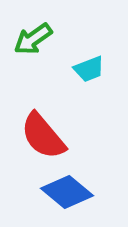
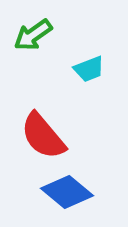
green arrow: moved 4 px up
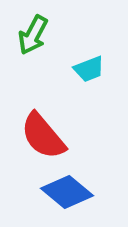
green arrow: rotated 27 degrees counterclockwise
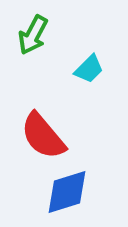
cyan trapezoid: rotated 24 degrees counterclockwise
blue diamond: rotated 57 degrees counterclockwise
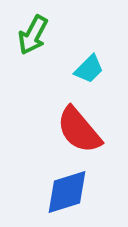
red semicircle: moved 36 px right, 6 px up
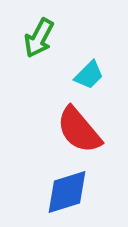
green arrow: moved 6 px right, 3 px down
cyan trapezoid: moved 6 px down
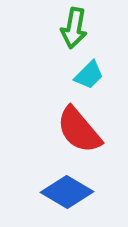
green arrow: moved 35 px right, 10 px up; rotated 18 degrees counterclockwise
blue diamond: rotated 48 degrees clockwise
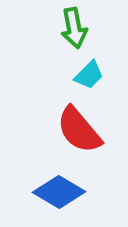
green arrow: rotated 21 degrees counterclockwise
blue diamond: moved 8 px left
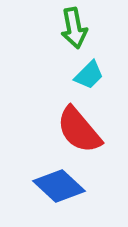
blue diamond: moved 6 px up; rotated 12 degrees clockwise
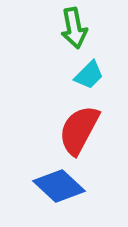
red semicircle: rotated 68 degrees clockwise
